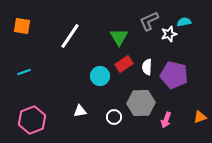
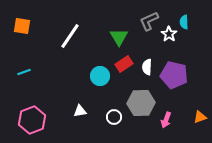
cyan semicircle: rotated 80 degrees counterclockwise
white star: rotated 21 degrees counterclockwise
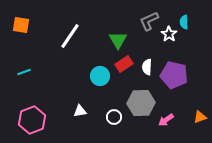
orange square: moved 1 px left, 1 px up
green triangle: moved 1 px left, 3 px down
pink arrow: rotated 35 degrees clockwise
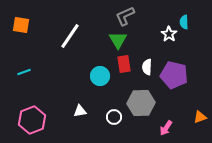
gray L-shape: moved 24 px left, 5 px up
red rectangle: rotated 66 degrees counterclockwise
pink arrow: moved 8 px down; rotated 21 degrees counterclockwise
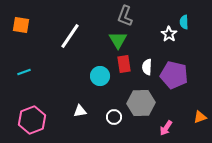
gray L-shape: rotated 45 degrees counterclockwise
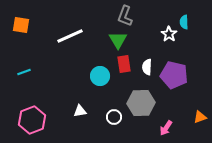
white line: rotated 32 degrees clockwise
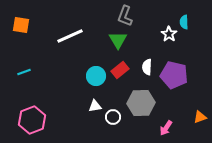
red rectangle: moved 4 px left, 6 px down; rotated 60 degrees clockwise
cyan circle: moved 4 px left
white triangle: moved 15 px right, 5 px up
white circle: moved 1 px left
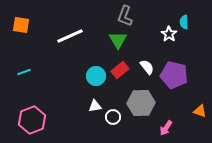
white semicircle: rotated 140 degrees clockwise
orange triangle: moved 6 px up; rotated 40 degrees clockwise
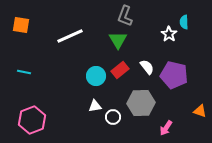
cyan line: rotated 32 degrees clockwise
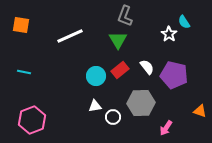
cyan semicircle: rotated 32 degrees counterclockwise
